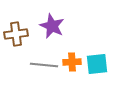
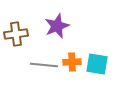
purple star: moved 5 px right; rotated 25 degrees clockwise
cyan square: rotated 15 degrees clockwise
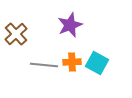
purple star: moved 13 px right, 1 px up
brown cross: rotated 35 degrees counterclockwise
cyan square: moved 1 px up; rotated 20 degrees clockwise
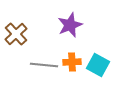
cyan square: moved 1 px right, 2 px down
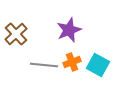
purple star: moved 1 px left, 5 px down
orange cross: rotated 18 degrees counterclockwise
